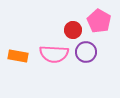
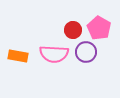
pink pentagon: moved 7 px down
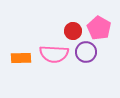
red circle: moved 1 px down
orange rectangle: moved 3 px right, 2 px down; rotated 12 degrees counterclockwise
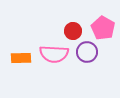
pink pentagon: moved 4 px right
purple circle: moved 1 px right
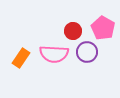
orange rectangle: rotated 54 degrees counterclockwise
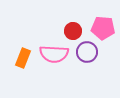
pink pentagon: rotated 25 degrees counterclockwise
orange rectangle: moved 2 px right; rotated 12 degrees counterclockwise
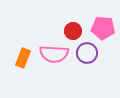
purple circle: moved 1 px down
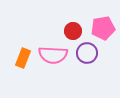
pink pentagon: rotated 15 degrees counterclockwise
pink semicircle: moved 1 px left, 1 px down
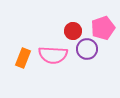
pink pentagon: rotated 10 degrees counterclockwise
purple circle: moved 4 px up
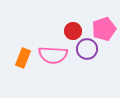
pink pentagon: moved 1 px right, 1 px down
